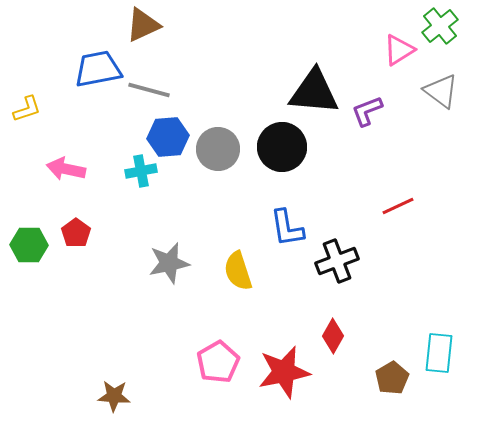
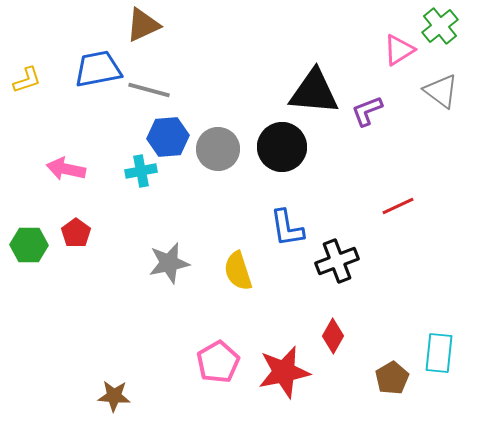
yellow L-shape: moved 29 px up
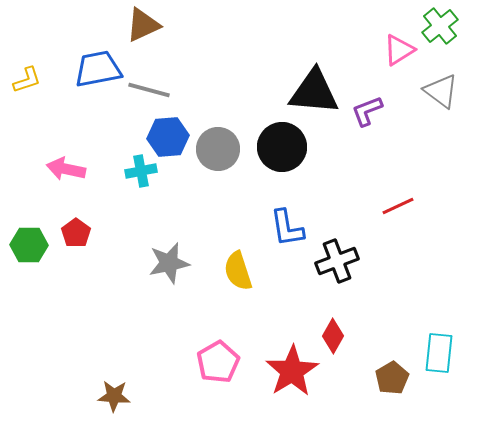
red star: moved 8 px right, 1 px up; rotated 20 degrees counterclockwise
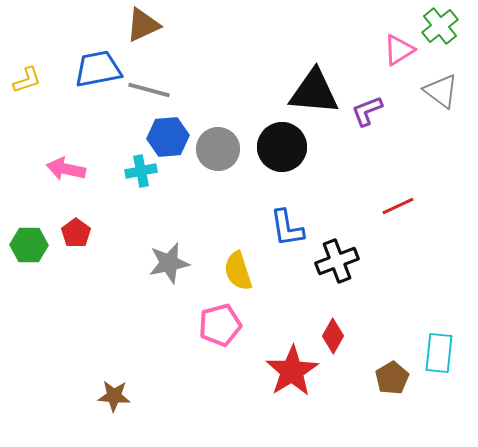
pink pentagon: moved 2 px right, 37 px up; rotated 15 degrees clockwise
